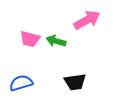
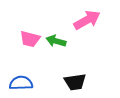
blue semicircle: rotated 15 degrees clockwise
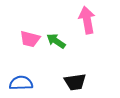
pink arrow: rotated 72 degrees counterclockwise
green arrow: rotated 18 degrees clockwise
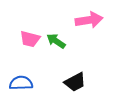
pink arrow: moved 2 px right; rotated 92 degrees clockwise
black trapezoid: rotated 20 degrees counterclockwise
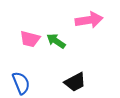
blue semicircle: rotated 70 degrees clockwise
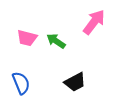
pink arrow: moved 5 px right, 2 px down; rotated 44 degrees counterclockwise
pink trapezoid: moved 3 px left, 1 px up
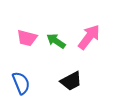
pink arrow: moved 5 px left, 15 px down
black trapezoid: moved 4 px left, 1 px up
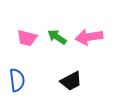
pink arrow: rotated 136 degrees counterclockwise
green arrow: moved 1 px right, 4 px up
blue semicircle: moved 4 px left, 3 px up; rotated 15 degrees clockwise
